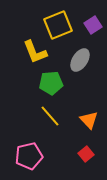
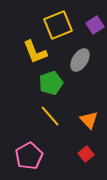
purple square: moved 2 px right
green pentagon: rotated 15 degrees counterclockwise
pink pentagon: rotated 16 degrees counterclockwise
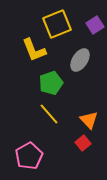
yellow square: moved 1 px left, 1 px up
yellow L-shape: moved 1 px left, 2 px up
yellow line: moved 1 px left, 2 px up
red square: moved 3 px left, 11 px up
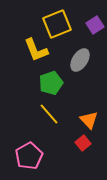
yellow L-shape: moved 2 px right
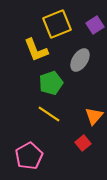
yellow line: rotated 15 degrees counterclockwise
orange triangle: moved 5 px right, 4 px up; rotated 24 degrees clockwise
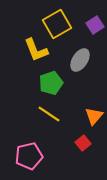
yellow square: rotated 8 degrees counterclockwise
pink pentagon: rotated 16 degrees clockwise
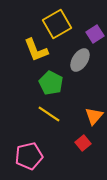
purple square: moved 9 px down
green pentagon: rotated 25 degrees counterclockwise
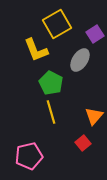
yellow line: moved 2 px right, 2 px up; rotated 40 degrees clockwise
